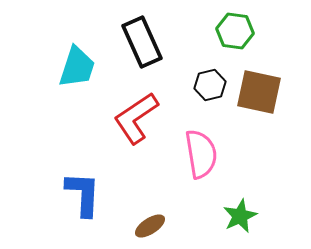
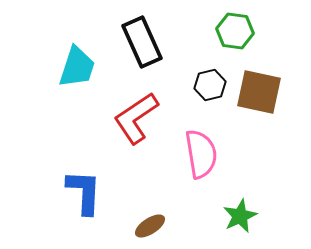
blue L-shape: moved 1 px right, 2 px up
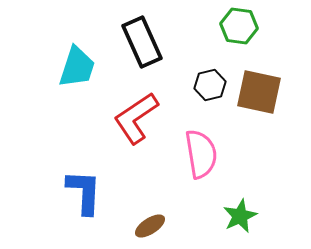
green hexagon: moved 4 px right, 5 px up
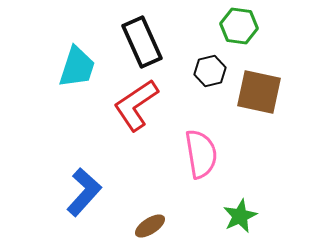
black hexagon: moved 14 px up
red L-shape: moved 13 px up
blue L-shape: rotated 39 degrees clockwise
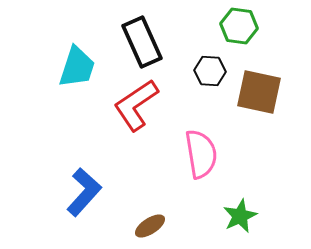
black hexagon: rotated 16 degrees clockwise
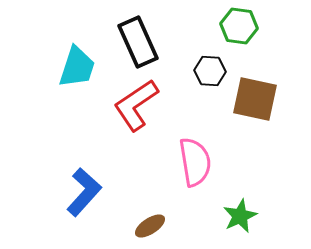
black rectangle: moved 4 px left
brown square: moved 4 px left, 7 px down
pink semicircle: moved 6 px left, 8 px down
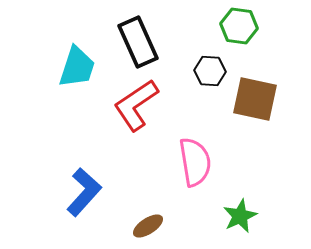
brown ellipse: moved 2 px left
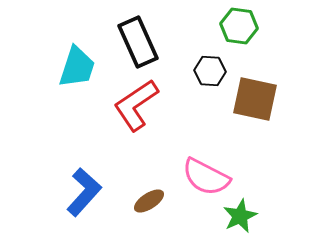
pink semicircle: moved 11 px right, 15 px down; rotated 126 degrees clockwise
brown ellipse: moved 1 px right, 25 px up
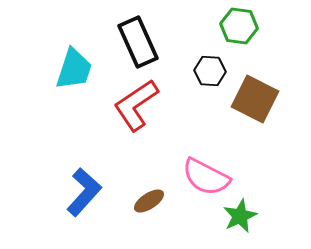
cyan trapezoid: moved 3 px left, 2 px down
brown square: rotated 15 degrees clockwise
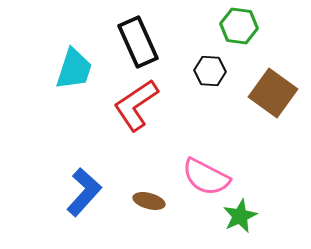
brown square: moved 18 px right, 6 px up; rotated 9 degrees clockwise
brown ellipse: rotated 48 degrees clockwise
